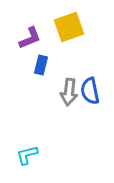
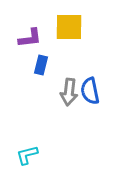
yellow square: rotated 20 degrees clockwise
purple L-shape: rotated 15 degrees clockwise
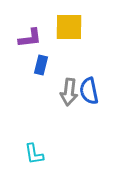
blue semicircle: moved 1 px left
cyan L-shape: moved 7 px right, 1 px up; rotated 85 degrees counterclockwise
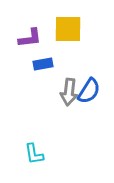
yellow square: moved 1 px left, 2 px down
blue rectangle: moved 2 px right, 1 px up; rotated 66 degrees clockwise
blue semicircle: rotated 136 degrees counterclockwise
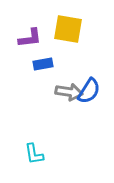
yellow square: rotated 8 degrees clockwise
gray arrow: rotated 88 degrees counterclockwise
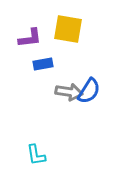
cyan L-shape: moved 2 px right, 1 px down
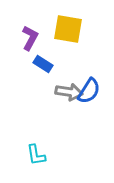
purple L-shape: rotated 55 degrees counterclockwise
blue rectangle: rotated 42 degrees clockwise
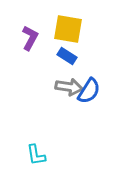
blue rectangle: moved 24 px right, 8 px up
gray arrow: moved 5 px up
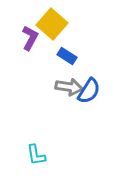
yellow square: moved 16 px left, 5 px up; rotated 32 degrees clockwise
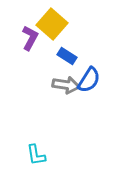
gray arrow: moved 3 px left, 2 px up
blue semicircle: moved 11 px up
